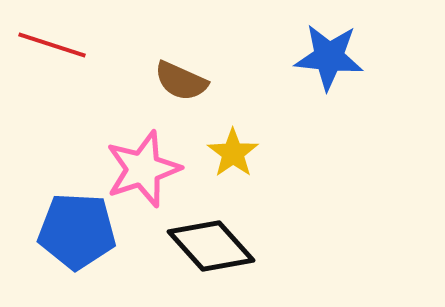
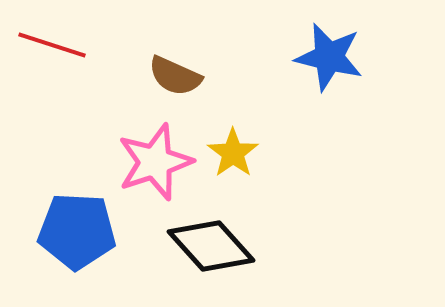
blue star: rotated 8 degrees clockwise
brown semicircle: moved 6 px left, 5 px up
pink star: moved 12 px right, 7 px up
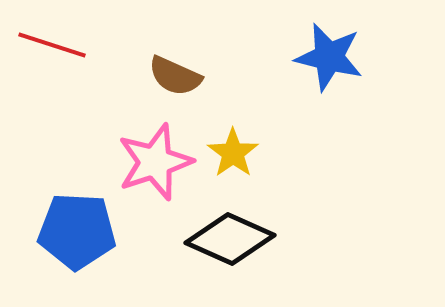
black diamond: moved 19 px right, 7 px up; rotated 24 degrees counterclockwise
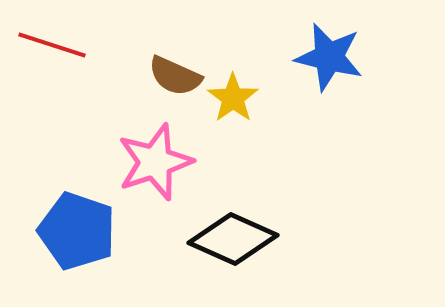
yellow star: moved 55 px up
blue pentagon: rotated 16 degrees clockwise
black diamond: moved 3 px right
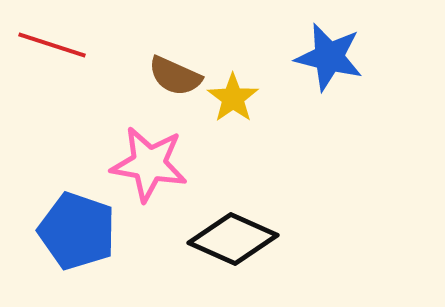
pink star: moved 6 px left, 2 px down; rotated 28 degrees clockwise
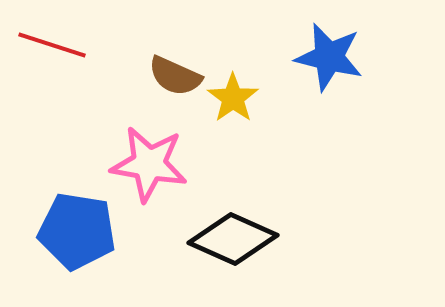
blue pentagon: rotated 10 degrees counterclockwise
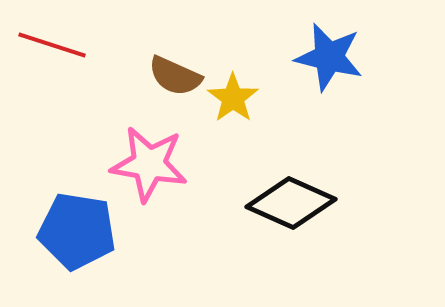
black diamond: moved 58 px right, 36 px up
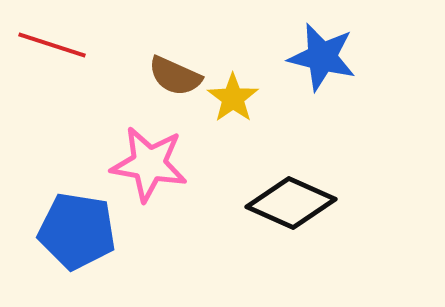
blue star: moved 7 px left
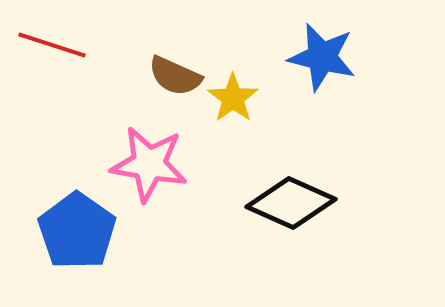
blue pentagon: rotated 26 degrees clockwise
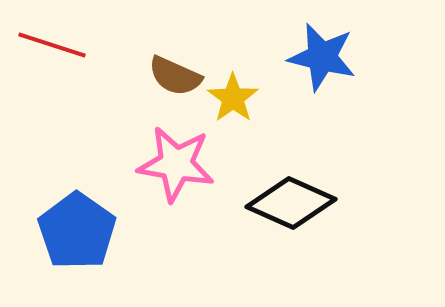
pink star: moved 27 px right
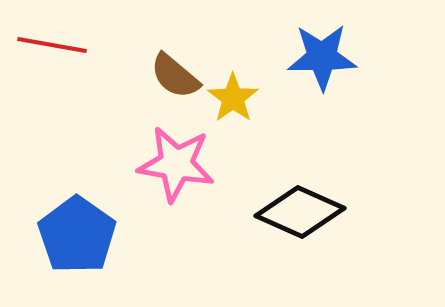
red line: rotated 8 degrees counterclockwise
blue star: rotated 14 degrees counterclockwise
brown semicircle: rotated 16 degrees clockwise
black diamond: moved 9 px right, 9 px down
blue pentagon: moved 4 px down
